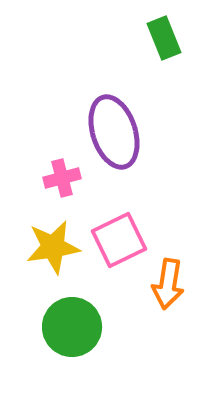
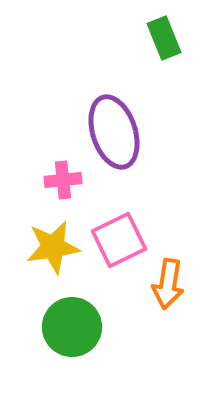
pink cross: moved 1 px right, 2 px down; rotated 9 degrees clockwise
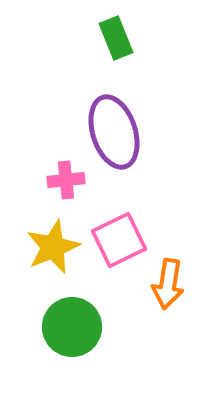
green rectangle: moved 48 px left
pink cross: moved 3 px right
yellow star: rotated 14 degrees counterclockwise
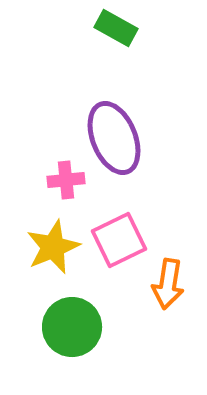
green rectangle: moved 10 px up; rotated 39 degrees counterclockwise
purple ellipse: moved 6 px down; rotated 4 degrees counterclockwise
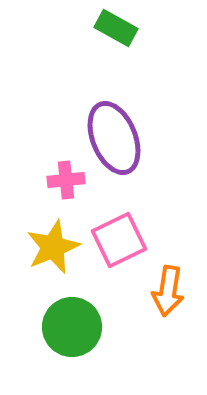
orange arrow: moved 7 px down
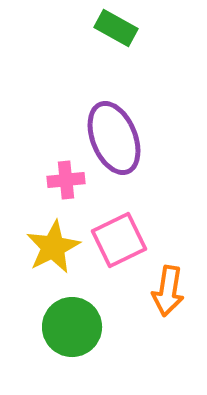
yellow star: rotated 4 degrees counterclockwise
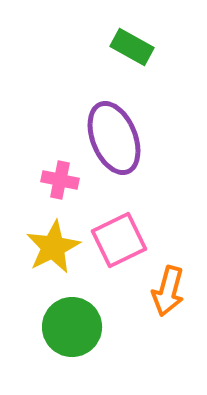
green rectangle: moved 16 px right, 19 px down
pink cross: moved 6 px left; rotated 18 degrees clockwise
orange arrow: rotated 6 degrees clockwise
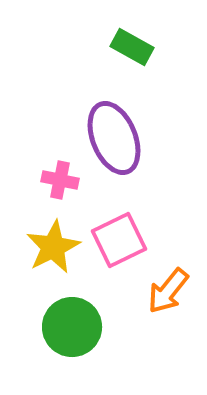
orange arrow: rotated 24 degrees clockwise
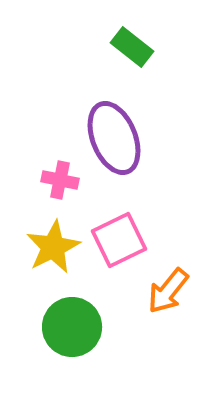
green rectangle: rotated 9 degrees clockwise
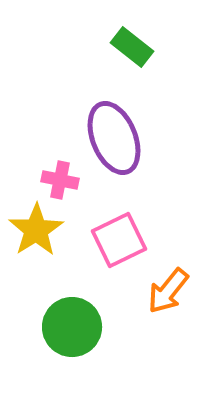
yellow star: moved 17 px left, 17 px up; rotated 6 degrees counterclockwise
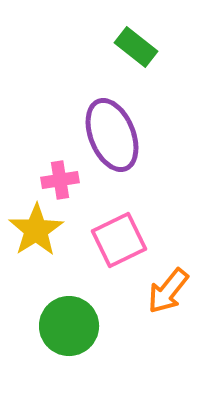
green rectangle: moved 4 px right
purple ellipse: moved 2 px left, 3 px up
pink cross: rotated 21 degrees counterclockwise
green circle: moved 3 px left, 1 px up
